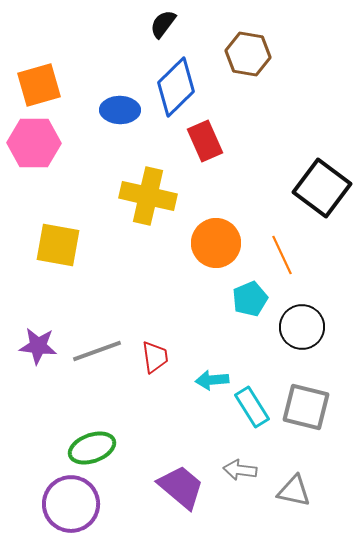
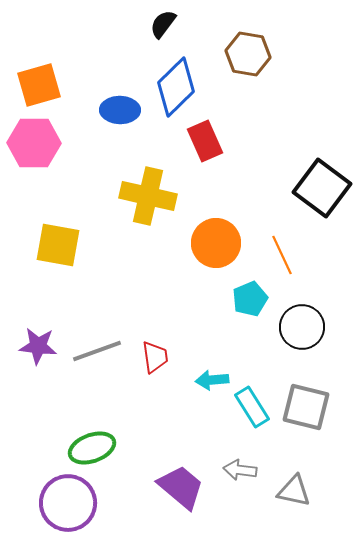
purple circle: moved 3 px left, 1 px up
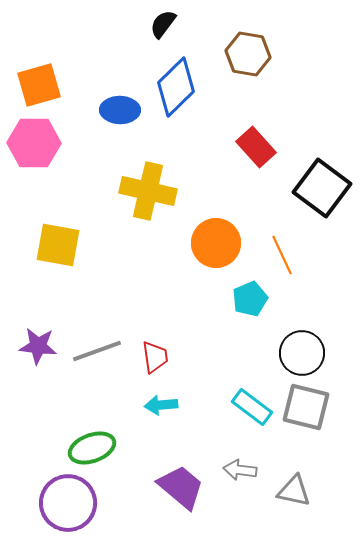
red rectangle: moved 51 px right, 6 px down; rotated 18 degrees counterclockwise
yellow cross: moved 5 px up
black circle: moved 26 px down
cyan arrow: moved 51 px left, 25 px down
cyan rectangle: rotated 21 degrees counterclockwise
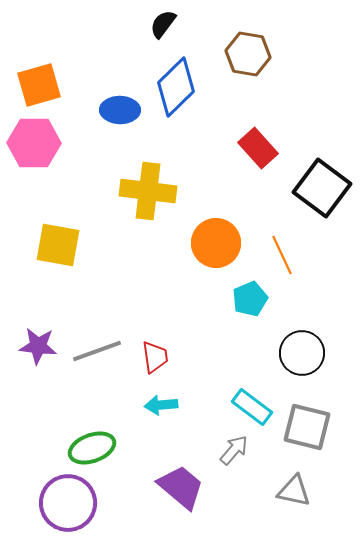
red rectangle: moved 2 px right, 1 px down
yellow cross: rotated 6 degrees counterclockwise
gray square: moved 1 px right, 20 px down
gray arrow: moved 6 px left, 20 px up; rotated 124 degrees clockwise
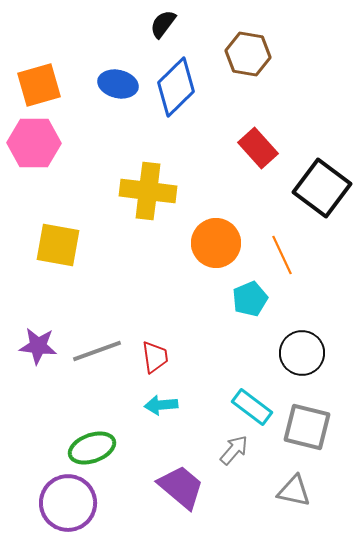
blue ellipse: moved 2 px left, 26 px up; rotated 12 degrees clockwise
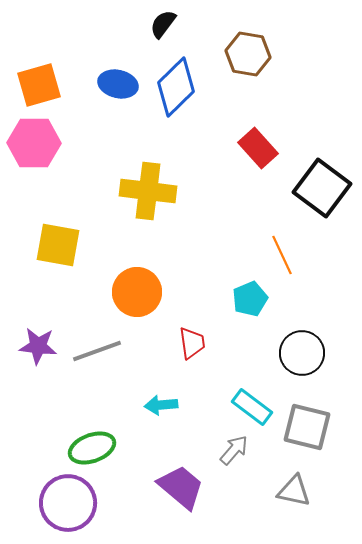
orange circle: moved 79 px left, 49 px down
red trapezoid: moved 37 px right, 14 px up
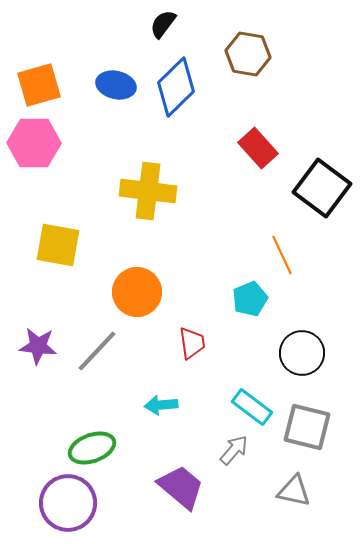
blue ellipse: moved 2 px left, 1 px down
gray line: rotated 27 degrees counterclockwise
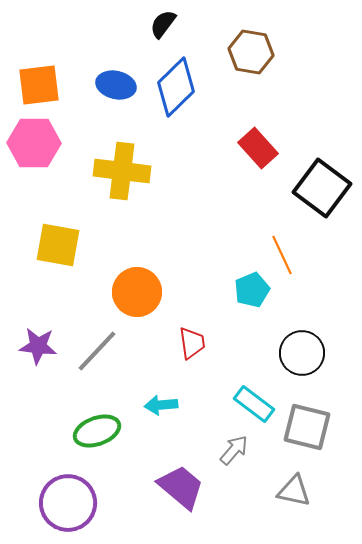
brown hexagon: moved 3 px right, 2 px up
orange square: rotated 9 degrees clockwise
yellow cross: moved 26 px left, 20 px up
cyan pentagon: moved 2 px right, 9 px up
cyan rectangle: moved 2 px right, 3 px up
green ellipse: moved 5 px right, 17 px up
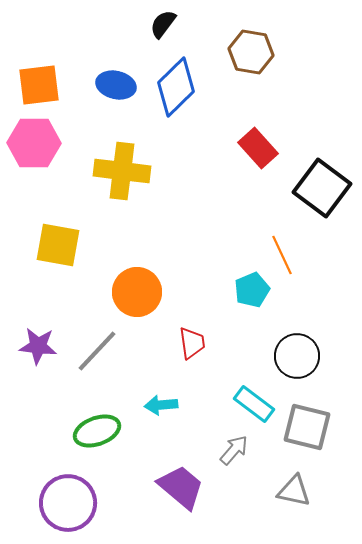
black circle: moved 5 px left, 3 px down
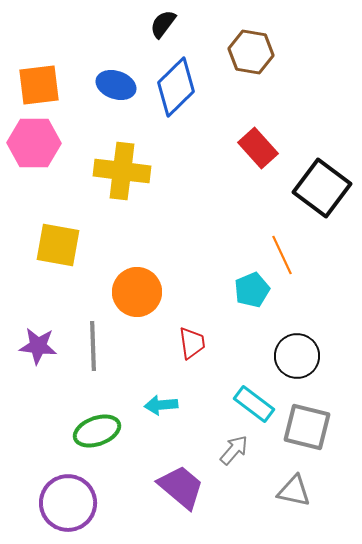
blue ellipse: rotated 6 degrees clockwise
gray line: moved 4 px left, 5 px up; rotated 45 degrees counterclockwise
